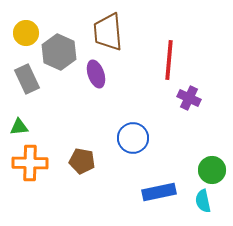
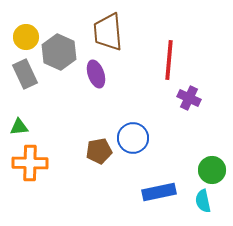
yellow circle: moved 4 px down
gray rectangle: moved 2 px left, 5 px up
brown pentagon: moved 17 px right, 10 px up; rotated 20 degrees counterclockwise
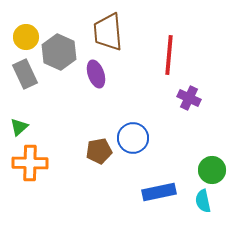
red line: moved 5 px up
green triangle: rotated 36 degrees counterclockwise
